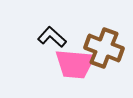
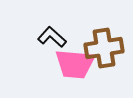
brown cross: rotated 30 degrees counterclockwise
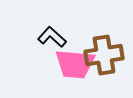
brown cross: moved 7 px down
